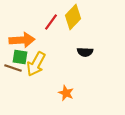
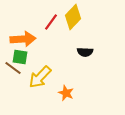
orange arrow: moved 1 px right, 1 px up
yellow arrow: moved 4 px right, 13 px down; rotated 15 degrees clockwise
brown line: rotated 18 degrees clockwise
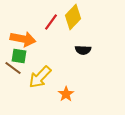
orange arrow: rotated 15 degrees clockwise
black semicircle: moved 2 px left, 2 px up
green square: moved 1 px left, 1 px up
orange star: moved 1 px down; rotated 14 degrees clockwise
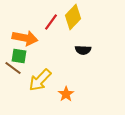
orange arrow: moved 2 px right, 1 px up
yellow arrow: moved 3 px down
